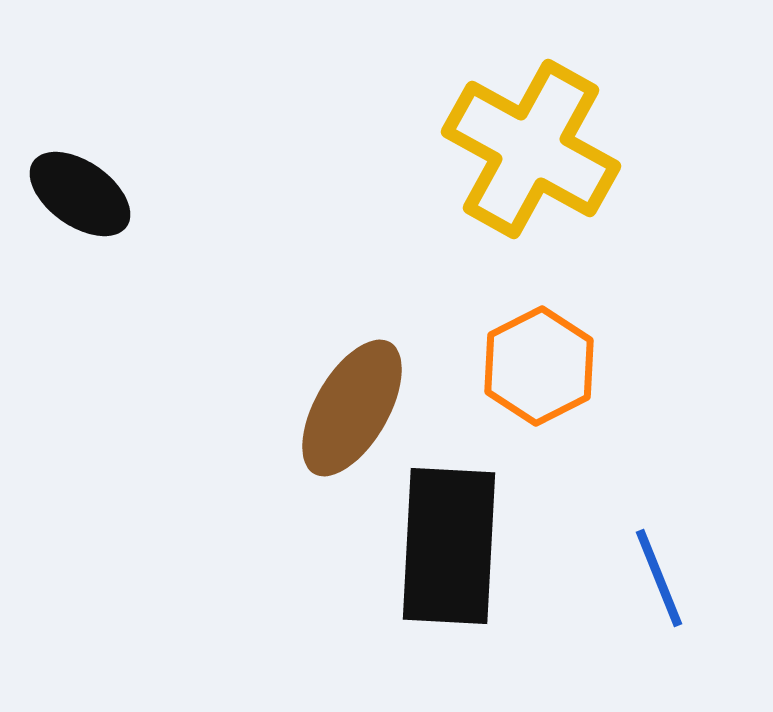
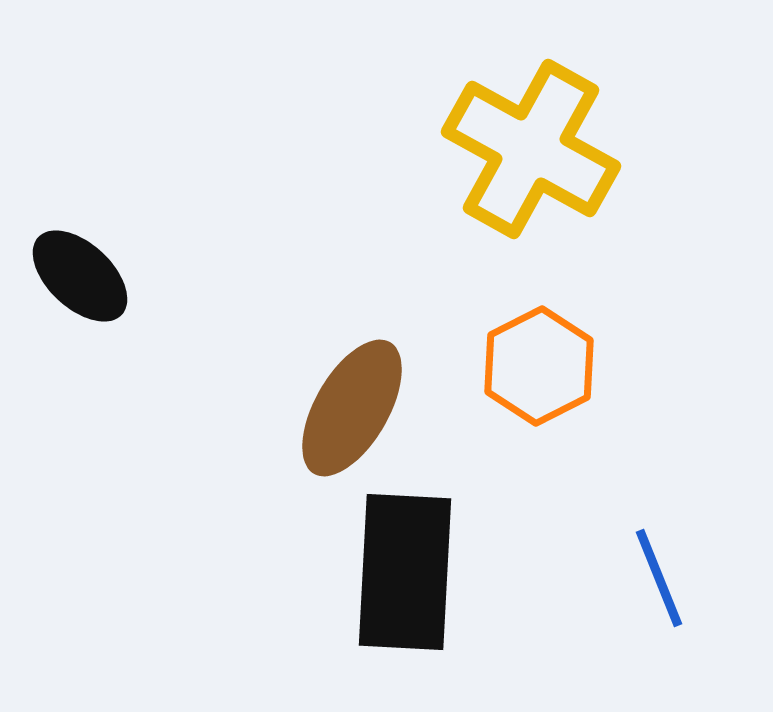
black ellipse: moved 82 px down; rotated 8 degrees clockwise
black rectangle: moved 44 px left, 26 px down
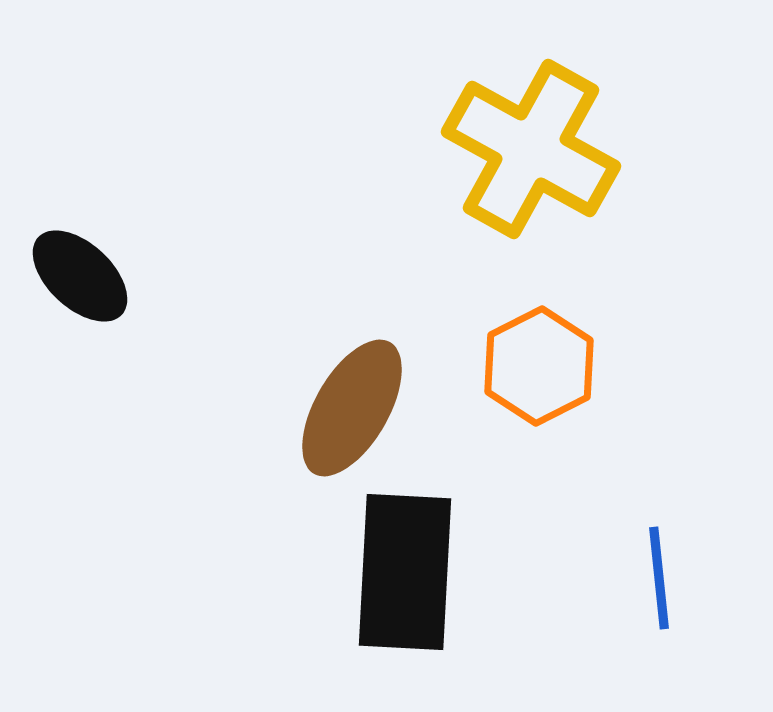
blue line: rotated 16 degrees clockwise
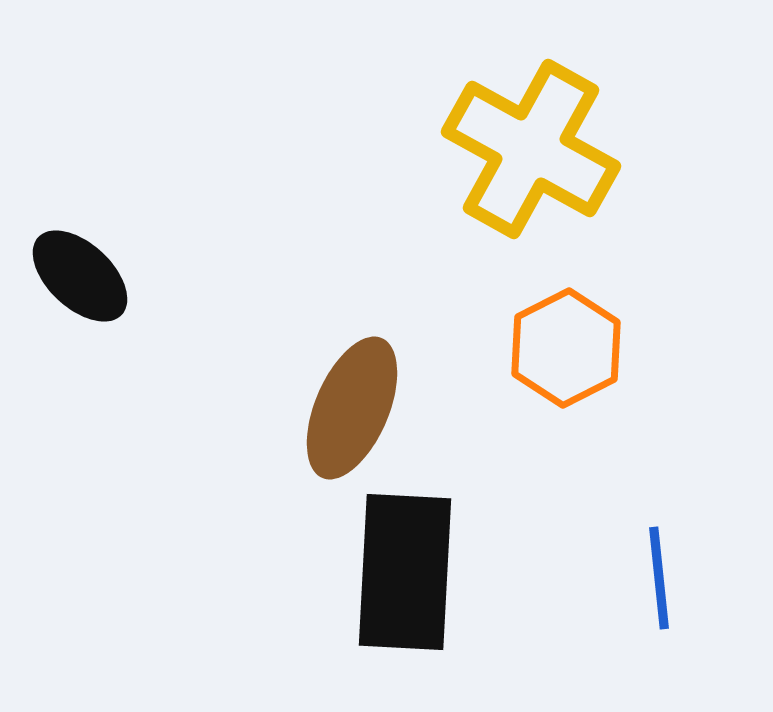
orange hexagon: moved 27 px right, 18 px up
brown ellipse: rotated 7 degrees counterclockwise
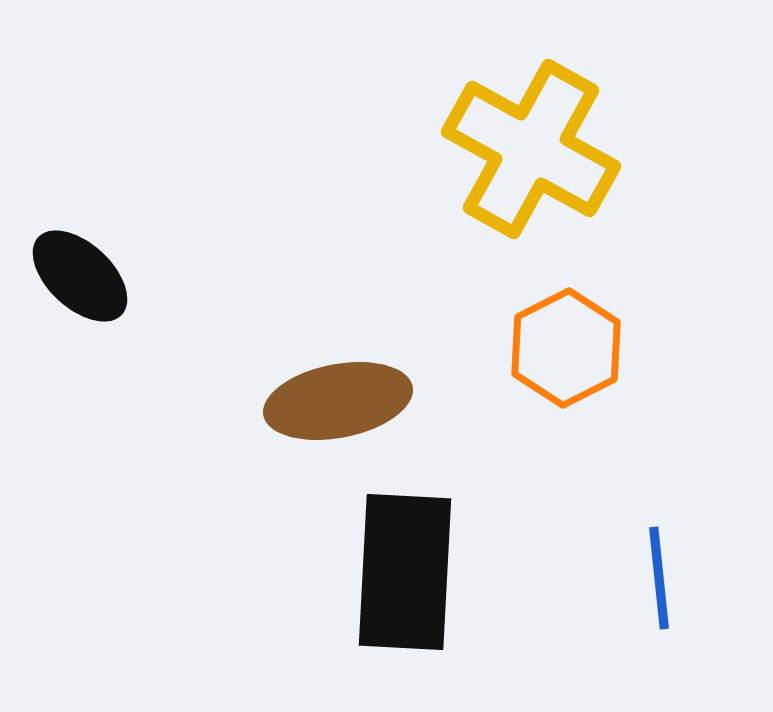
brown ellipse: moved 14 px left, 7 px up; rotated 56 degrees clockwise
